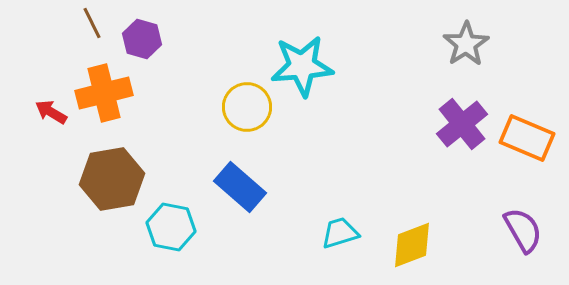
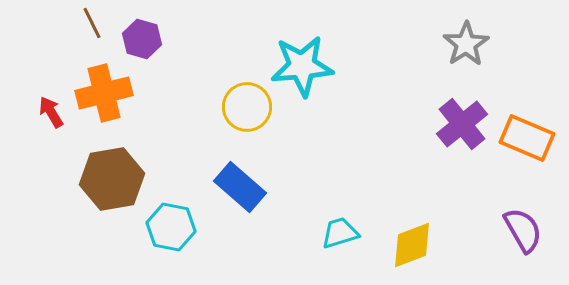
red arrow: rotated 28 degrees clockwise
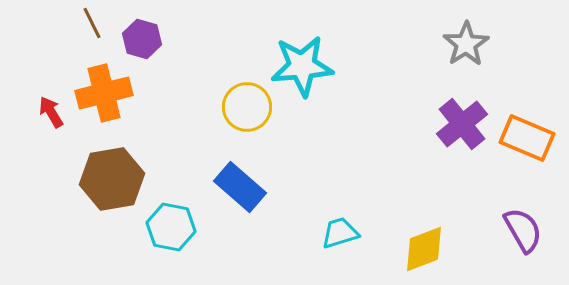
yellow diamond: moved 12 px right, 4 px down
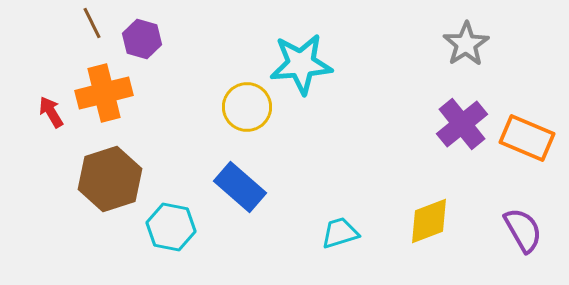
cyan star: moved 1 px left, 2 px up
brown hexagon: moved 2 px left; rotated 8 degrees counterclockwise
yellow diamond: moved 5 px right, 28 px up
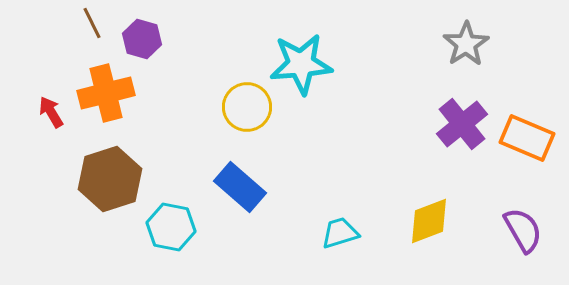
orange cross: moved 2 px right
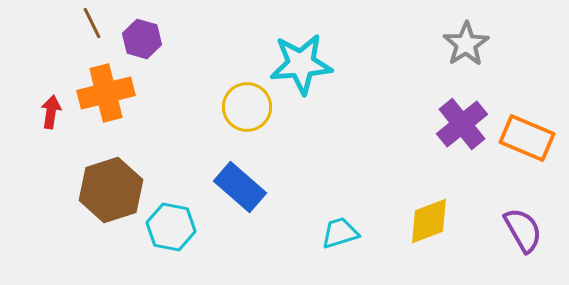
red arrow: rotated 40 degrees clockwise
brown hexagon: moved 1 px right, 11 px down
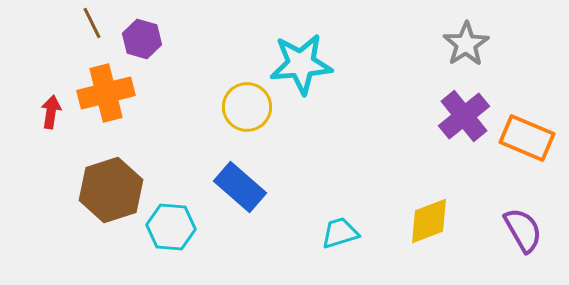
purple cross: moved 2 px right, 8 px up
cyan hexagon: rotated 6 degrees counterclockwise
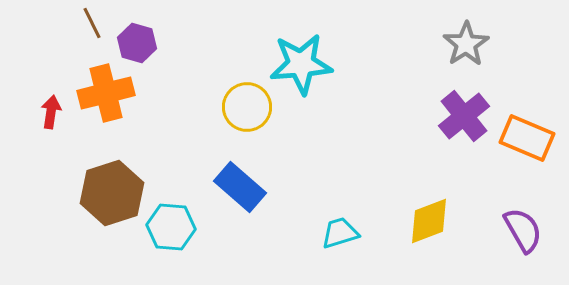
purple hexagon: moved 5 px left, 4 px down
brown hexagon: moved 1 px right, 3 px down
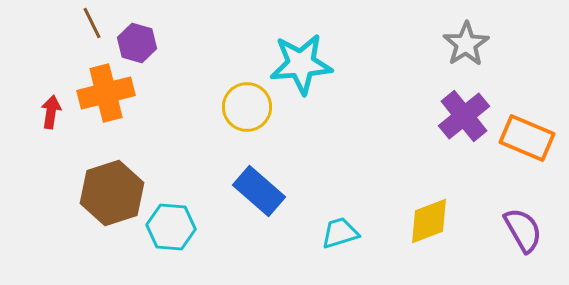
blue rectangle: moved 19 px right, 4 px down
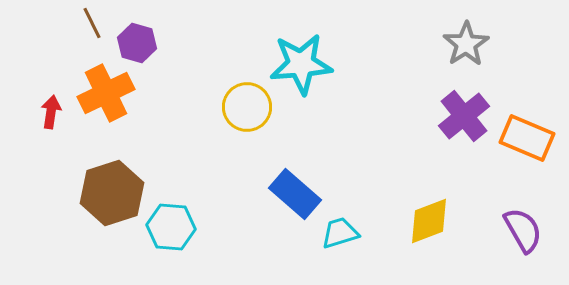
orange cross: rotated 12 degrees counterclockwise
blue rectangle: moved 36 px right, 3 px down
